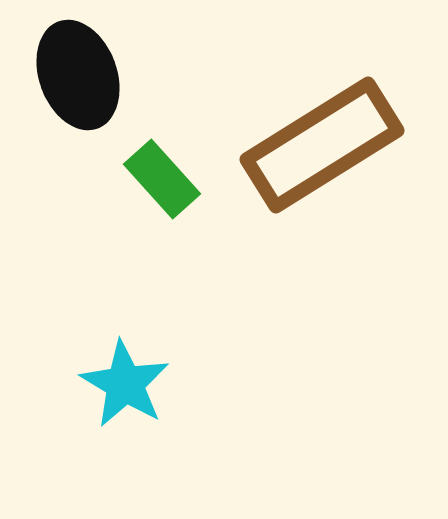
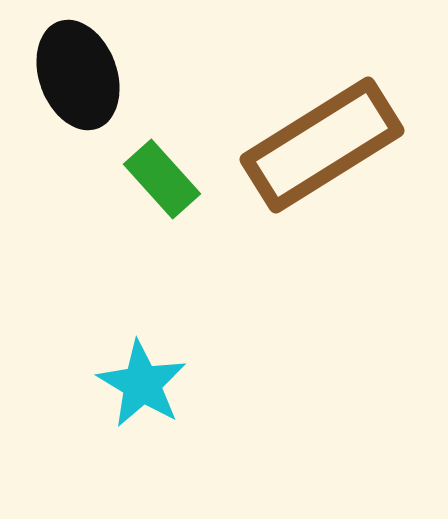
cyan star: moved 17 px right
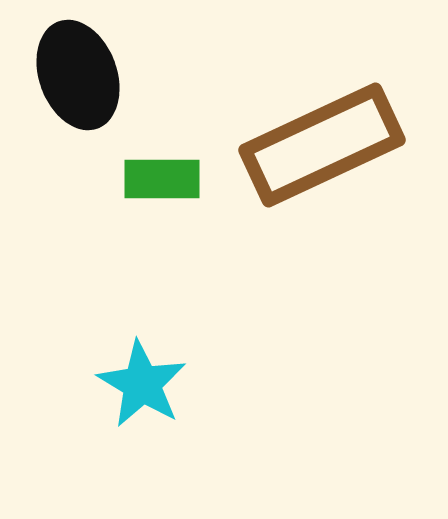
brown rectangle: rotated 7 degrees clockwise
green rectangle: rotated 48 degrees counterclockwise
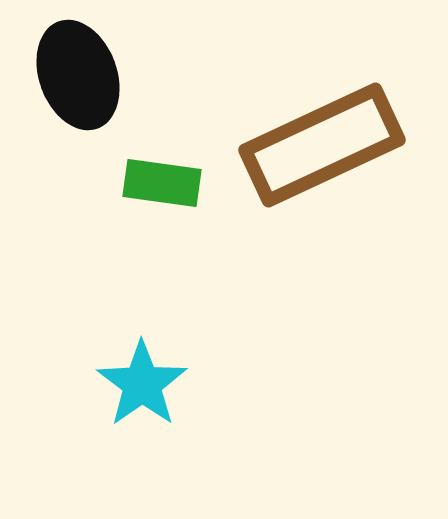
green rectangle: moved 4 px down; rotated 8 degrees clockwise
cyan star: rotated 6 degrees clockwise
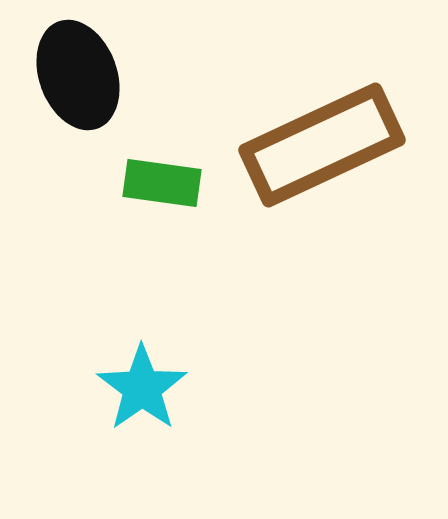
cyan star: moved 4 px down
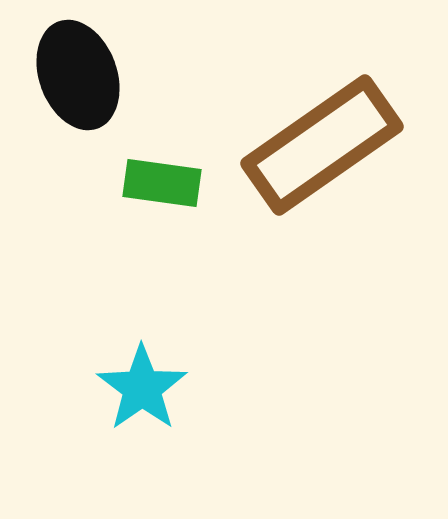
brown rectangle: rotated 10 degrees counterclockwise
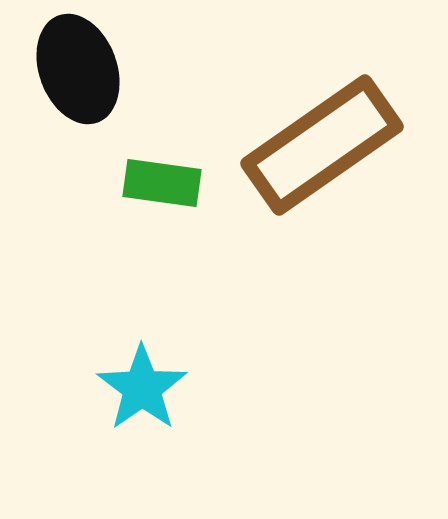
black ellipse: moved 6 px up
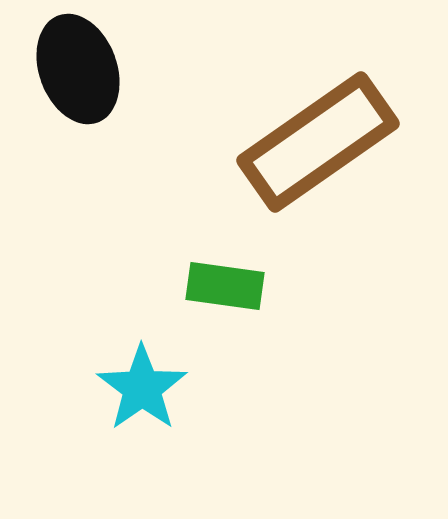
brown rectangle: moved 4 px left, 3 px up
green rectangle: moved 63 px right, 103 px down
